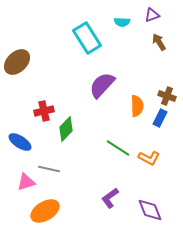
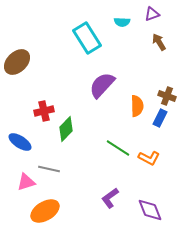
purple triangle: moved 1 px up
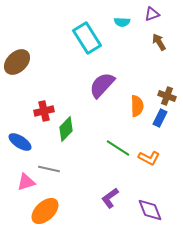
orange ellipse: rotated 12 degrees counterclockwise
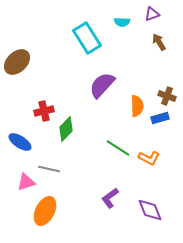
blue rectangle: rotated 48 degrees clockwise
orange ellipse: rotated 20 degrees counterclockwise
